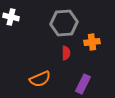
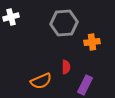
white cross: rotated 28 degrees counterclockwise
red semicircle: moved 14 px down
orange semicircle: moved 1 px right, 2 px down
purple rectangle: moved 2 px right, 1 px down
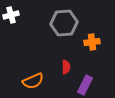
white cross: moved 2 px up
orange semicircle: moved 8 px left
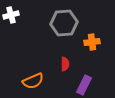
red semicircle: moved 1 px left, 3 px up
purple rectangle: moved 1 px left
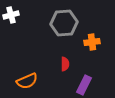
orange semicircle: moved 6 px left
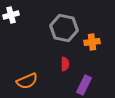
gray hexagon: moved 5 px down; rotated 16 degrees clockwise
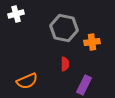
white cross: moved 5 px right, 1 px up
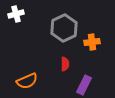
gray hexagon: rotated 24 degrees clockwise
